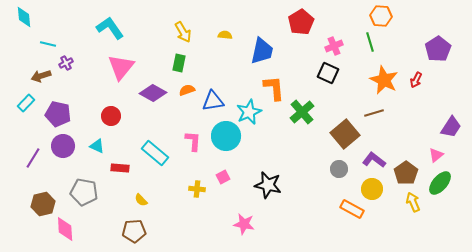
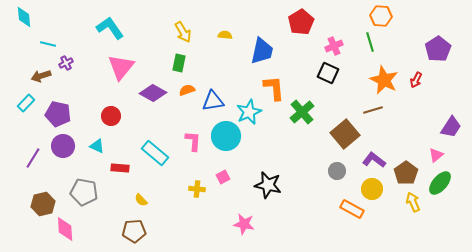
brown line at (374, 113): moved 1 px left, 3 px up
gray circle at (339, 169): moved 2 px left, 2 px down
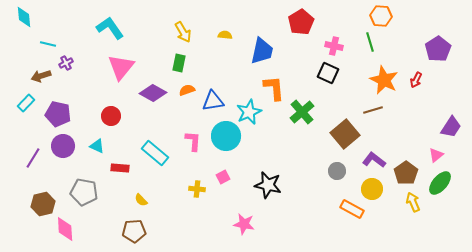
pink cross at (334, 46): rotated 36 degrees clockwise
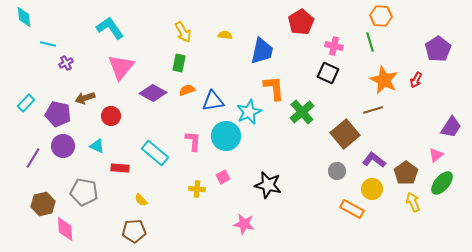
brown arrow at (41, 76): moved 44 px right, 22 px down
green ellipse at (440, 183): moved 2 px right
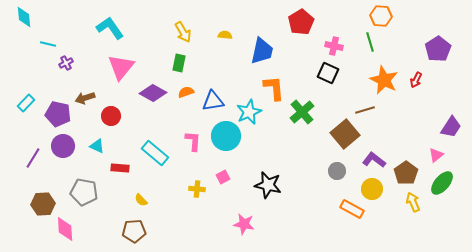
orange semicircle at (187, 90): moved 1 px left, 2 px down
brown line at (373, 110): moved 8 px left
brown hexagon at (43, 204): rotated 10 degrees clockwise
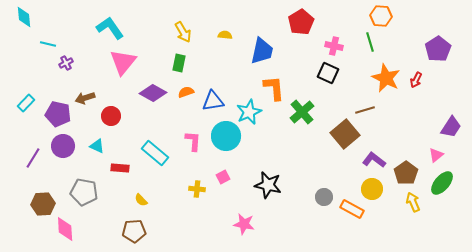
pink triangle at (121, 67): moved 2 px right, 5 px up
orange star at (384, 80): moved 2 px right, 2 px up
gray circle at (337, 171): moved 13 px left, 26 px down
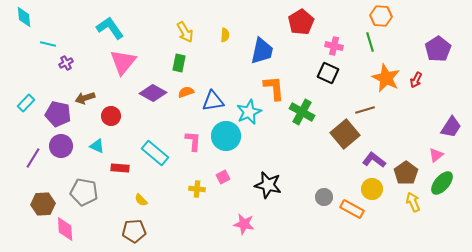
yellow arrow at (183, 32): moved 2 px right
yellow semicircle at (225, 35): rotated 88 degrees clockwise
green cross at (302, 112): rotated 20 degrees counterclockwise
purple circle at (63, 146): moved 2 px left
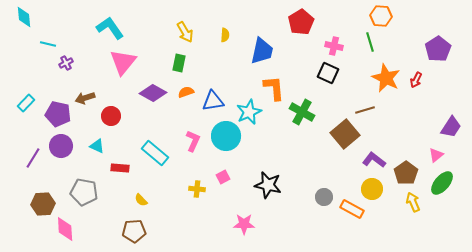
pink L-shape at (193, 141): rotated 20 degrees clockwise
pink star at (244, 224): rotated 10 degrees counterclockwise
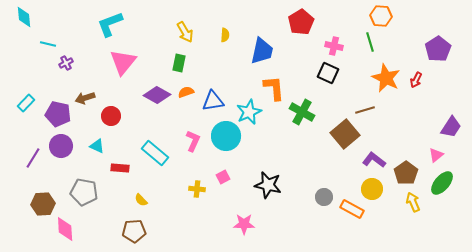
cyan L-shape at (110, 28): moved 4 px up; rotated 76 degrees counterclockwise
purple diamond at (153, 93): moved 4 px right, 2 px down
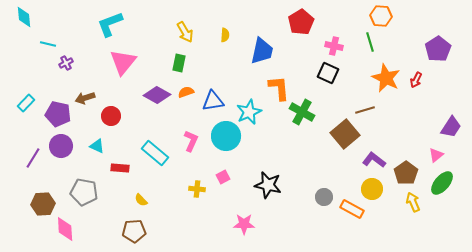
orange L-shape at (274, 88): moved 5 px right
pink L-shape at (193, 141): moved 2 px left
